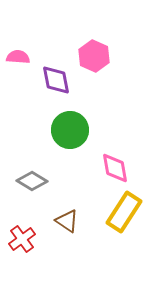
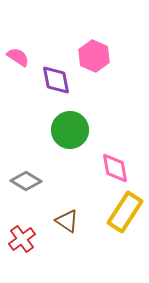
pink semicircle: rotated 30 degrees clockwise
gray diamond: moved 6 px left
yellow rectangle: moved 1 px right
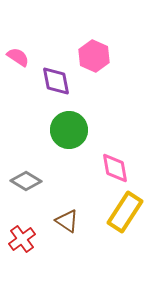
purple diamond: moved 1 px down
green circle: moved 1 px left
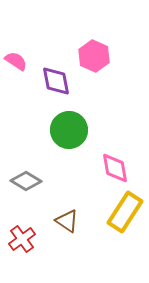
pink semicircle: moved 2 px left, 4 px down
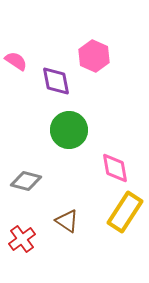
gray diamond: rotated 16 degrees counterclockwise
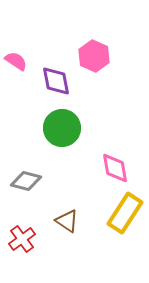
green circle: moved 7 px left, 2 px up
yellow rectangle: moved 1 px down
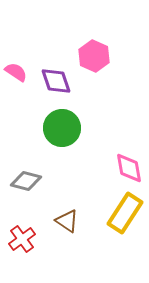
pink semicircle: moved 11 px down
purple diamond: rotated 8 degrees counterclockwise
pink diamond: moved 14 px right
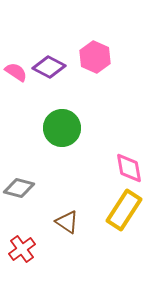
pink hexagon: moved 1 px right, 1 px down
purple diamond: moved 7 px left, 14 px up; rotated 44 degrees counterclockwise
gray diamond: moved 7 px left, 7 px down
yellow rectangle: moved 1 px left, 3 px up
brown triangle: moved 1 px down
red cross: moved 10 px down
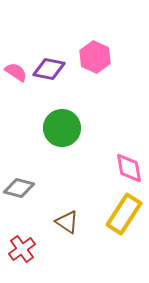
purple diamond: moved 2 px down; rotated 16 degrees counterclockwise
yellow rectangle: moved 4 px down
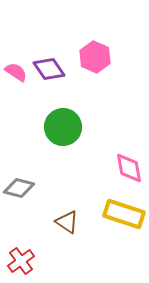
purple diamond: rotated 44 degrees clockwise
green circle: moved 1 px right, 1 px up
yellow rectangle: rotated 75 degrees clockwise
red cross: moved 1 px left, 12 px down
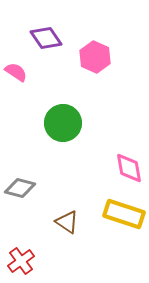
purple diamond: moved 3 px left, 31 px up
green circle: moved 4 px up
gray diamond: moved 1 px right
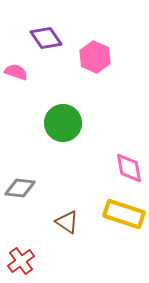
pink semicircle: rotated 15 degrees counterclockwise
gray diamond: rotated 8 degrees counterclockwise
